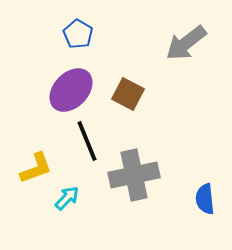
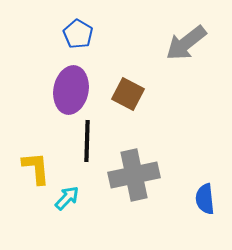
purple ellipse: rotated 33 degrees counterclockwise
black line: rotated 24 degrees clockwise
yellow L-shape: rotated 75 degrees counterclockwise
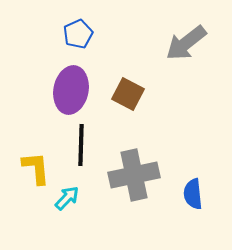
blue pentagon: rotated 16 degrees clockwise
black line: moved 6 px left, 4 px down
blue semicircle: moved 12 px left, 5 px up
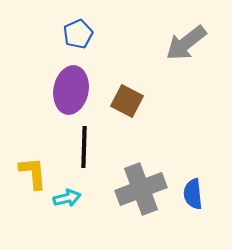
brown square: moved 1 px left, 7 px down
black line: moved 3 px right, 2 px down
yellow L-shape: moved 3 px left, 5 px down
gray cross: moved 7 px right, 14 px down; rotated 9 degrees counterclockwise
cyan arrow: rotated 32 degrees clockwise
